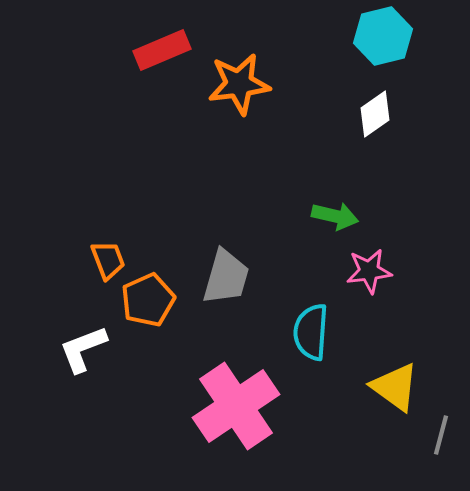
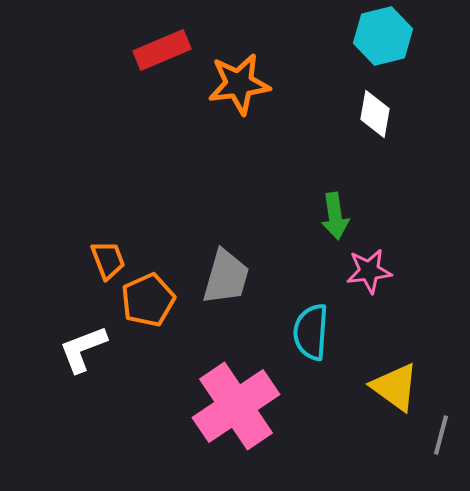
white diamond: rotated 45 degrees counterclockwise
green arrow: rotated 69 degrees clockwise
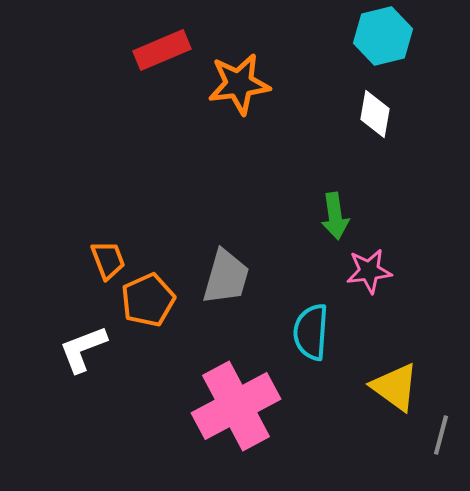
pink cross: rotated 6 degrees clockwise
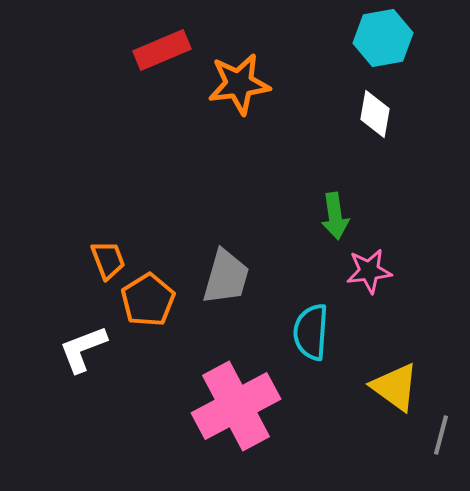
cyan hexagon: moved 2 px down; rotated 4 degrees clockwise
orange pentagon: rotated 8 degrees counterclockwise
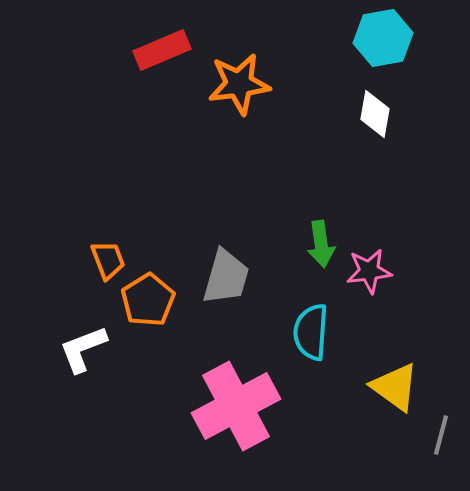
green arrow: moved 14 px left, 28 px down
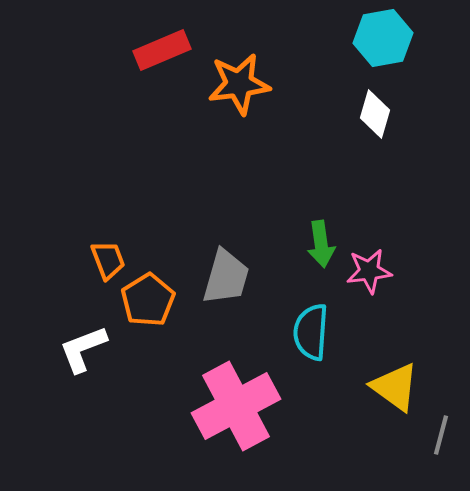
white diamond: rotated 6 degrees clockwise
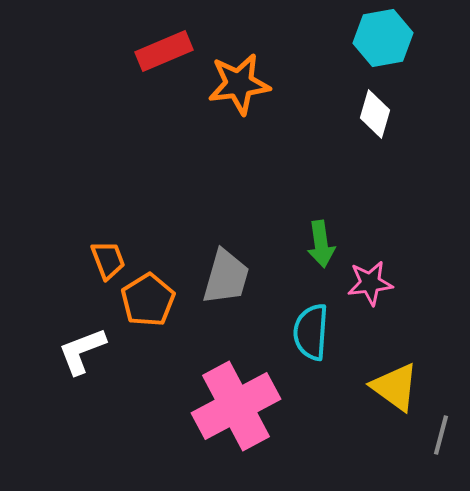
red rectangle: moved 2 px right, 1 px down
pink star: moved 1 px right, 12 px down
white L-shape: moved 1 px left, 2 px down
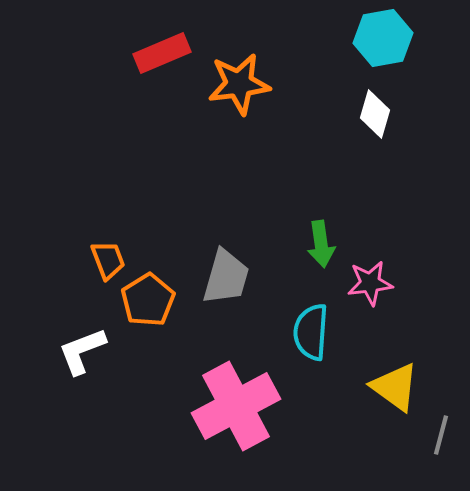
red rectangle: moved 2 px left, 2 px down
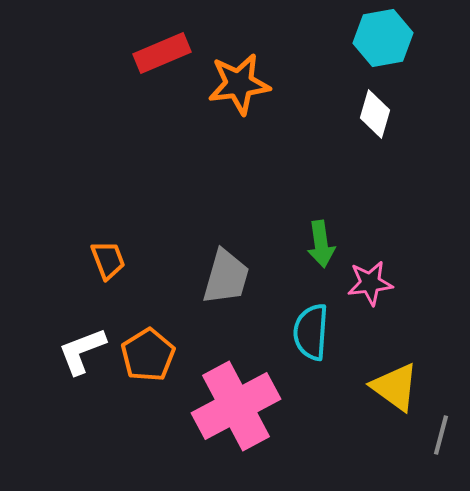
orange pentagon: moved 55 px down
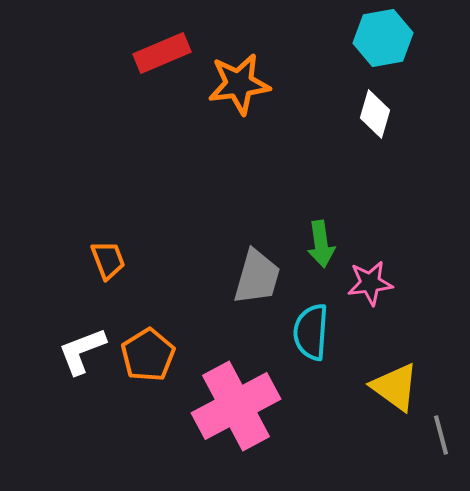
gray trapezoid: moved 31 px right
gray line: rotated 30 degrees counterclockwise
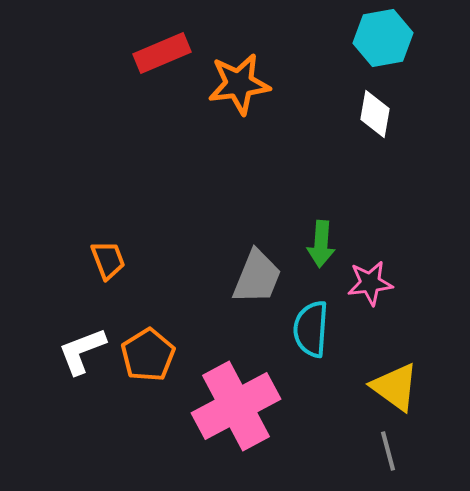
white diamond: rotated 6 degrees counterclockwise
green arrow: rotated 12 degrees clockwise
gray trapezoid: rotated 6 degrees clockwise
cyan semicircle: moved 3 px up
gray line: moved 53 px left, 16 px down
